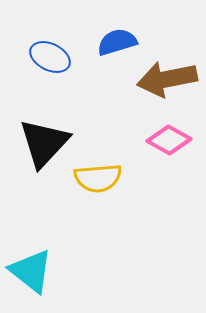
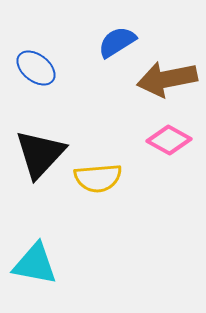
blue semicircle: rotated 15 degrees counterclockwise
blue ellipse: moved 14 px left, 11 px down; rotated 12 degrees clockwise
black triangle: moved 4 px left, 11 px down
cyan triangle: moved 4 px right, 7 px up; rotated 27 degrees counterclockwise
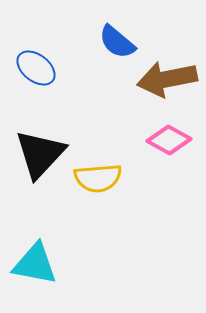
blue semicircle: rotated 108 degrees counterclockwise
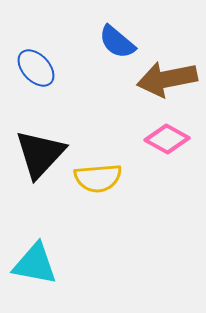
blue ellipse: rotated 9 degrees clockwise
pink diamond: moved 2 px left, 1 px up
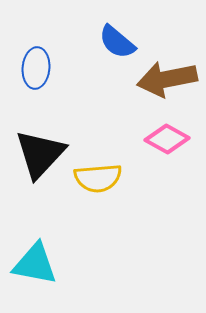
blue ellipse: rotated 48 degrees clockwise
